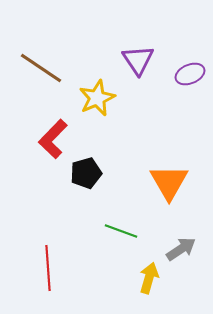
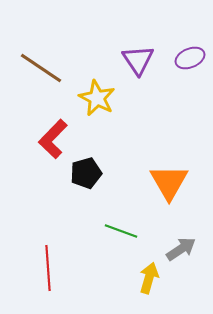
purple ellipse: moved 16 px up
yellow star: rotated 21 degrees counterclockwise
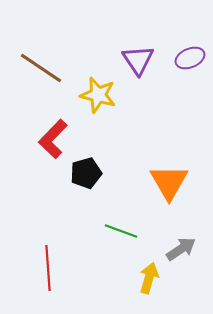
yellow star: moved 1 px right, 3 px up; rotated 12 degrees counterclockwise
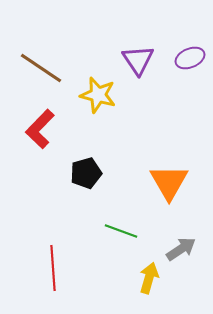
red L-shape: moved 13 px left, 10 px up
red line: moved 5 px right
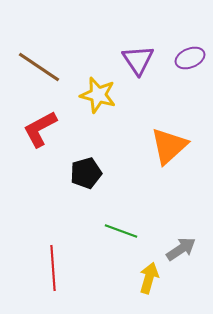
brown line: moved 2 px left, 1 px up
red L-shape: rotated 18 degrees clockwise
orange triangle: moved 36 px up; rotated 18 degrees clockwise
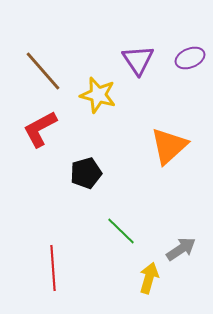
brown line: moved 4 px right, 4 px down; rotated 15 degrees clockwise
green line: rotated 24 degrees clockwise
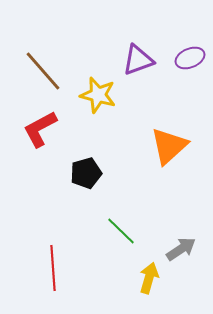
purple triangle: rotated 44 degrees clockwise
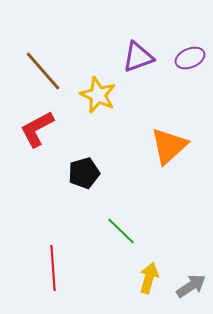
purple triangle: moved 3 px up
yellow star: rotated 9 degrees clockwise
red L-shape: moved 3 px left
black pentagon: moved 2 px left
gray arrow: moved 10 px right, 37 px down
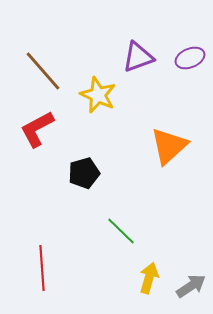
red line: moved 11 px left
